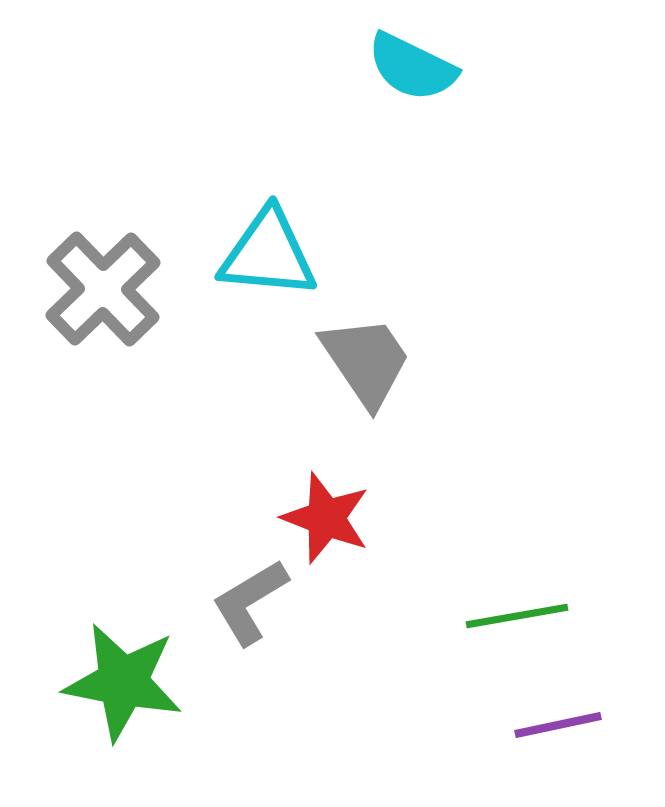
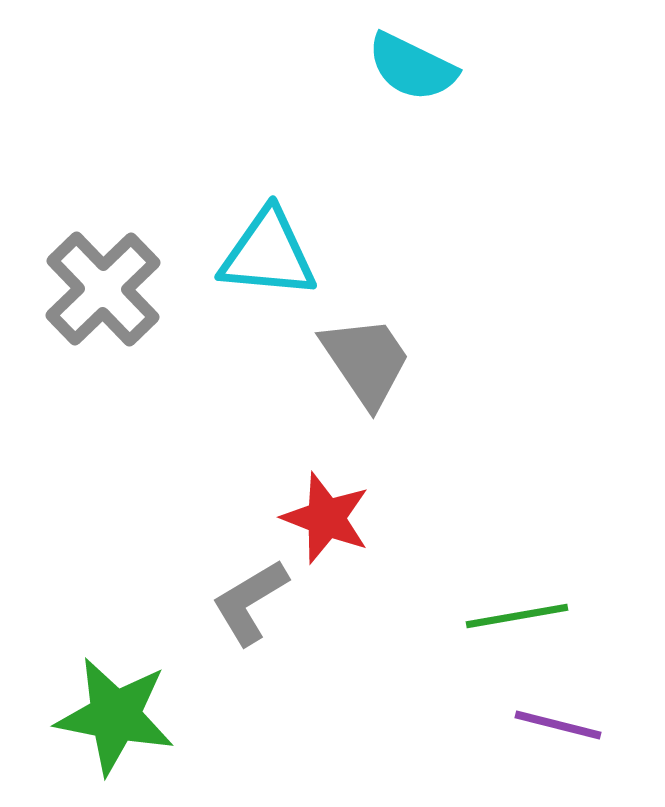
green star: moved 8 px left, 34 px down
purple line: rotated 26 degrees clockwise
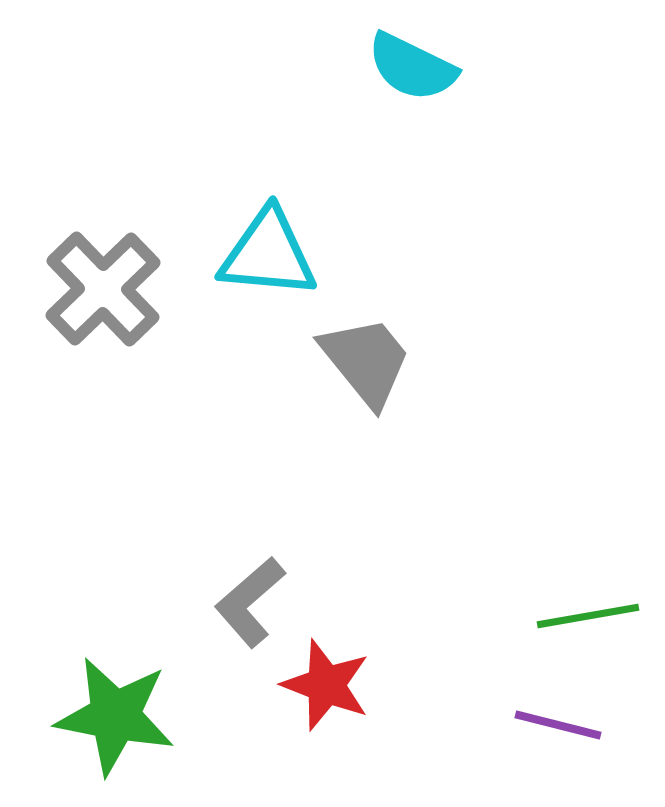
gray trapezoid: rotated 5 degrees counterclockwise
red star: moved 167 px down
gray L-shape: rotated 10 degrees counterclockwise
green line: moved 71 px right
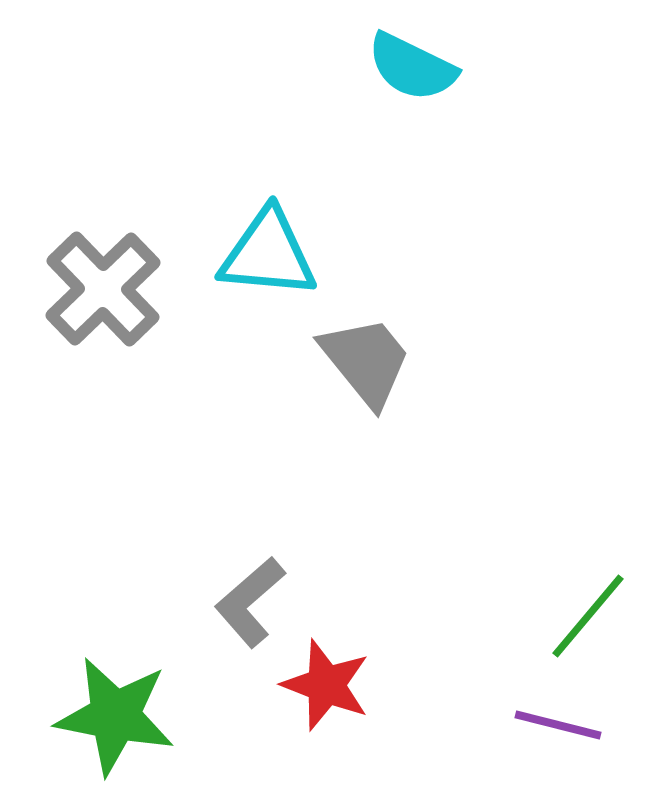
green line: rotated 40 degrees counterclockwise
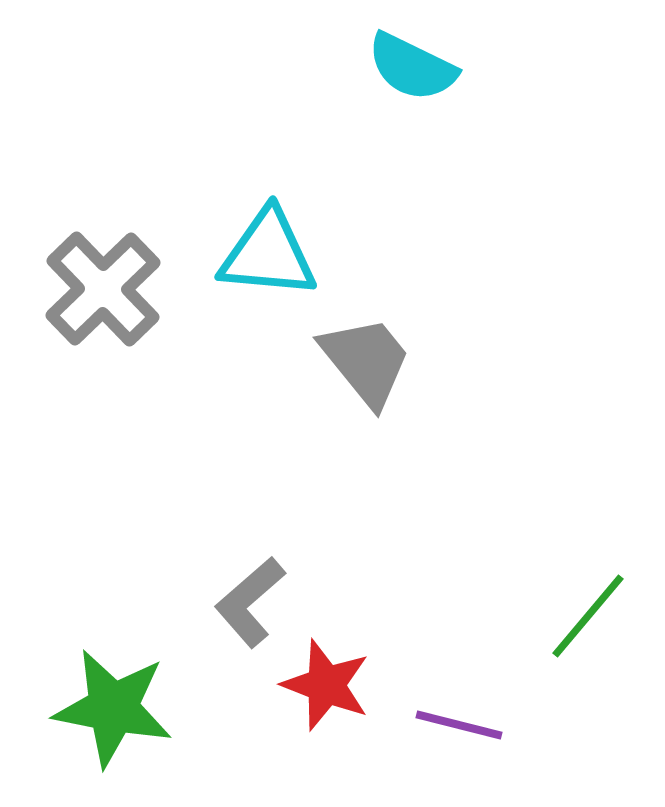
green star: moved 2 px left, 8 px up
purple line: moved 99 px left
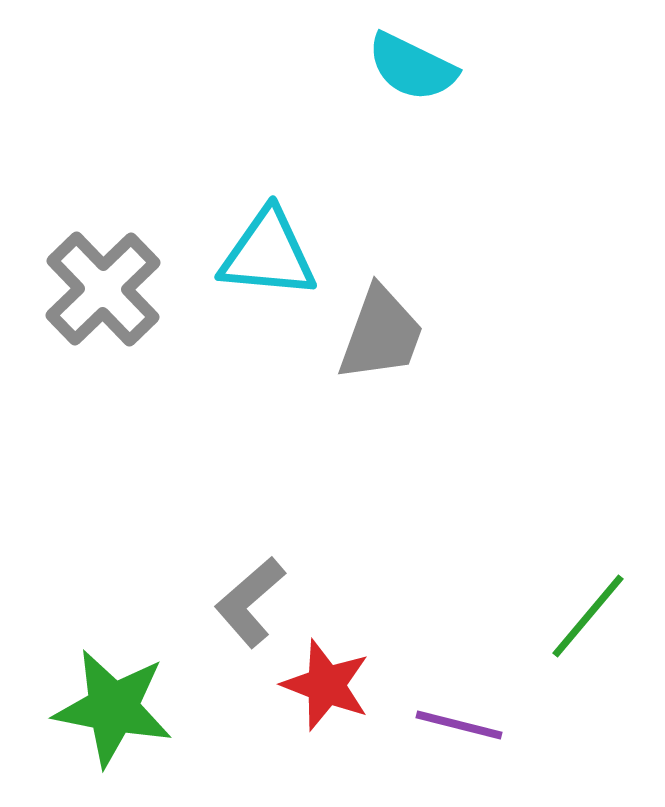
gray trapezoid: moved 15 px right, 27 px up; rotated 59 degrees clockwise
